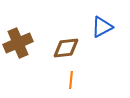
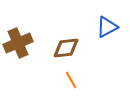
blue triangle: moved 5 px right
orange line: rotated 36 degrees counterclockwise
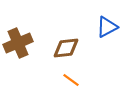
orange line: rotated 24 degrees counterclockwise
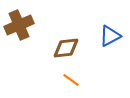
blue triangle: moved 3 px right, 9 px down
brown cross: moved 1 px right, 18 px up
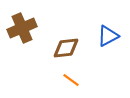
brown cross: moved 3 px right, 3 px down
blue triangle: moved 2 px left
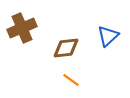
blue triangle: rotated 15 degrees counterclockwise
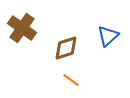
brown cross: rotated 32 degrees counterclockwise
brown diamond: rotated 12 degrees counterclockwise
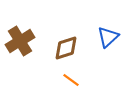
brown cross: moved 2 px left, 13 px down; rotated 24 degrees clockwise
blue triangle: moved 1 px down
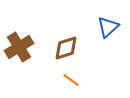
blue triangle: moved 10 px up
brown cross: moved 1 px left, 6 px down
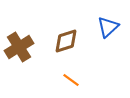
brown diamond: moved 7 px up
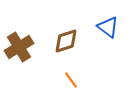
blue triangle: rotated 40 degrees counterclockwise
orange line: rotated 18 degrees clockwise
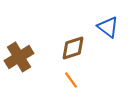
brown diamond: moved 7 px right, 7 px down
brown cross: moved 10 px down
